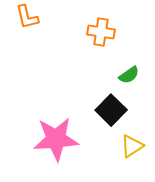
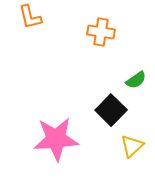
orange L-shape: moved 3 px right
green semicircle: moved 7 px right, 5 px down
yellow triangle: rotated 10 degrees counterclockwise
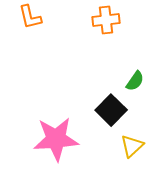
orange cross: moved 5 px right, 12 px up; rotated 16 degrees counterclockwise
green semicircle: moved 1 px left, 1 px down; rotated 20 degrees counterclockwise
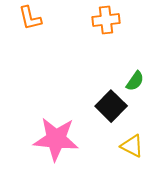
orange L-shape: moved 1 px down
black square: moved 4 px up
pink star: rotated 9 degrees clockwise
yellow triangle: rotated 50 degrees counterclockwise
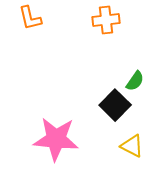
black square: moved 4 px right, 1 px up
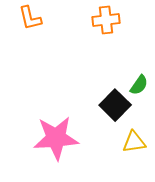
green semicircle: moved 4 px right, 4 px down
pink star: moved 1 px up; rotated 9 degrees counterclockwise
yellow triangle: moved 2 px right, 4 px up; rotated 35 degrees counterclockwise
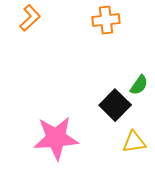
orange L-shape: rotated 120 degrees counterclockwise
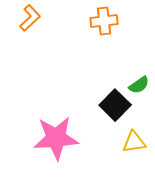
orange cross: moved 2 px left, 1 px down
green semicircle: rotated 20 degrees clockwise
